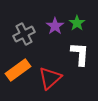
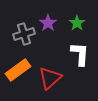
purple star: moved 7 px left, 3 px up
gray cross: rotated 10 degrees clockwise
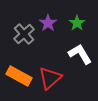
gray cross: rotated 25 degrees counterclockwise
white L-shape: rotated 35 degrees counterclockwise
orange rectangle: moved 1 px right, 6 px down; rotated 65 degrees clockwise
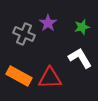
green star: moved 5 px right, 4 px down; rotated 21 degrees clockwise
gray cross: rotated 25 degrees counterclockwise
white L-shape: moved 4 px down
red triangle: rotated 40 degrees clockwise
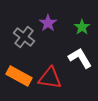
green star: rotated 21 degrees counterclockwise
gray cross: moved 3 px down; rotated 15 degrees clockwise
red triangle: rotated 10 degrees clockwise
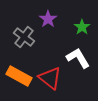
purple star: moved 4 px up
white L-shape: moved 2 px left
red triangle: rotated 30 degrees clockwise
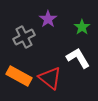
gray cross: rotated 25 degrees clockwise
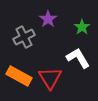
red triangle: rotated 20 degrees clockwise
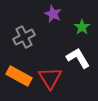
purple star: moved 5 px right, 5 px up; rotated 12 degrees counterclockwise
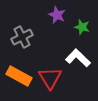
purple star: moved 4 px right, 1 px down
green star: rotated 21 degrees counterclockwise
gray cross: moved 2 px left
white L-shape: rotated 15 degrees counterclockwise
